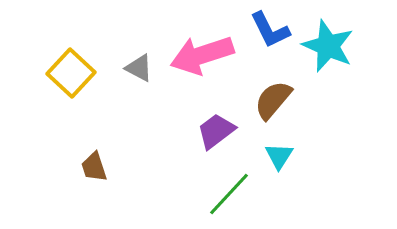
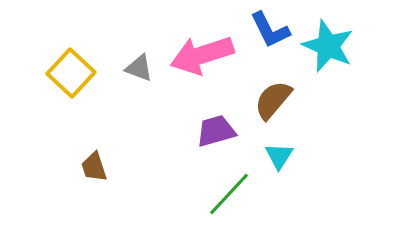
gray triangle: rotated 8 degrees counterclockwise
purple trapezoid: rotated 21 degrees clockwise
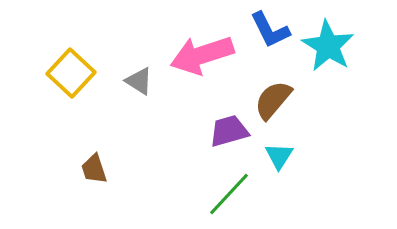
cyan star: rotated 8 degrees clockwise
gray triangle: moved 13 px down; rotated 12 degrees clockwise
purple trapezoid: moved 13 px right
brown trapezoid: moved 2 px down
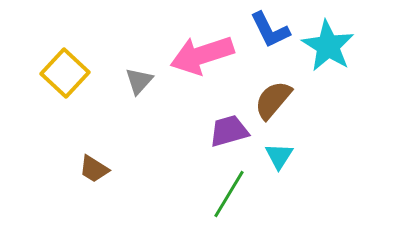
yellow square: moved 6 px left
gray triangle: rotated 40 degrees clockwise
brown trapezoid: rotated 40 degrees counterclockwise
green line: rotated 12 degrees counterclockwise
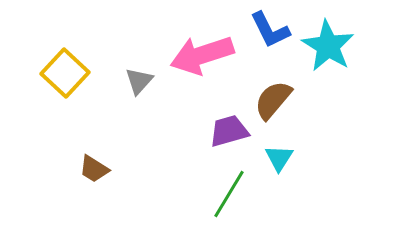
cyan triangle: moved 2 px down
